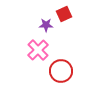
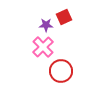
red square: moved 3 px down
pink cross: moved 5 px right, 3 px up
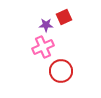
pink cross: rotated 20 degrees clockwise
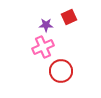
red square: moved 5 px right
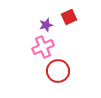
purple star: rotated 16 degrees counterclockwise
red circle: moved 3 px left
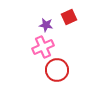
purple star: rotated 24 degrees clockwise
red circle: moved 1 px left, 1 px up
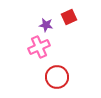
pink cross: moved 4 px left
red circle: moved 7 px down
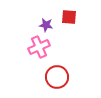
red square: rotated 28 degrees clockwise
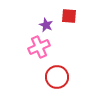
red square: moved 1 px up
purple star: rotated 16 degrees clockwise
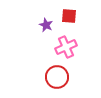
pink cross: moved 27 px right
